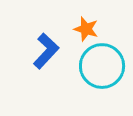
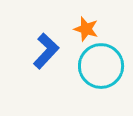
cyan circle: moved 1 px left
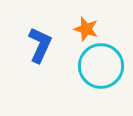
blue L-shape: moved 6 px left, 6 px up; rotated 18 degrees counterclockwise
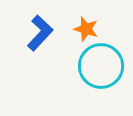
blue L-shape: moved 12 px up; rotated 18 degrees clockwise
